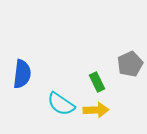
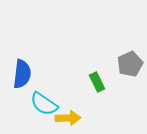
cyan semicircle: moved 17 px left
yellow arrow: moved 28 px left, 8 px down
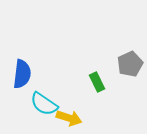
yellow arrow: moved 1 px right; rotated 20 degrees clockwise
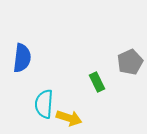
gray pentagon: moved 2 px up
blue semicircle: moved 16 px up
cyan semicircle: rotated 60 degrees clockwise
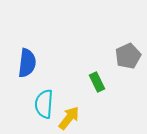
blue semicircle: moved 5 px right, 5 px down
gray pentagon: moved 2 px left, 6 px up
yellow arrow: rotated 70 degrees counterclockwise
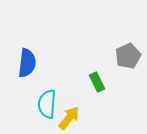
cyan semicircle: moved 3 px right
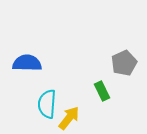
gray pentagon: moved 4 px left, 7 px down
blue semicircle: rotated 96 degrees counterclockwise
green rectangle: moved 5 px right, 9 px down
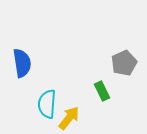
blue semicircle: moved 5 px left; rotated 80 degrees clockwise
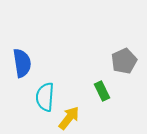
gray pentagon: moved 2 px up
cyan semicircle: moved 2 px left, 7 px up
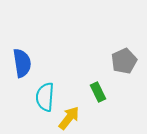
green rectangle: moved 4 px left, 1 px down
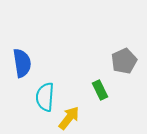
green rectangle: moved 2 px right, 2 px up
